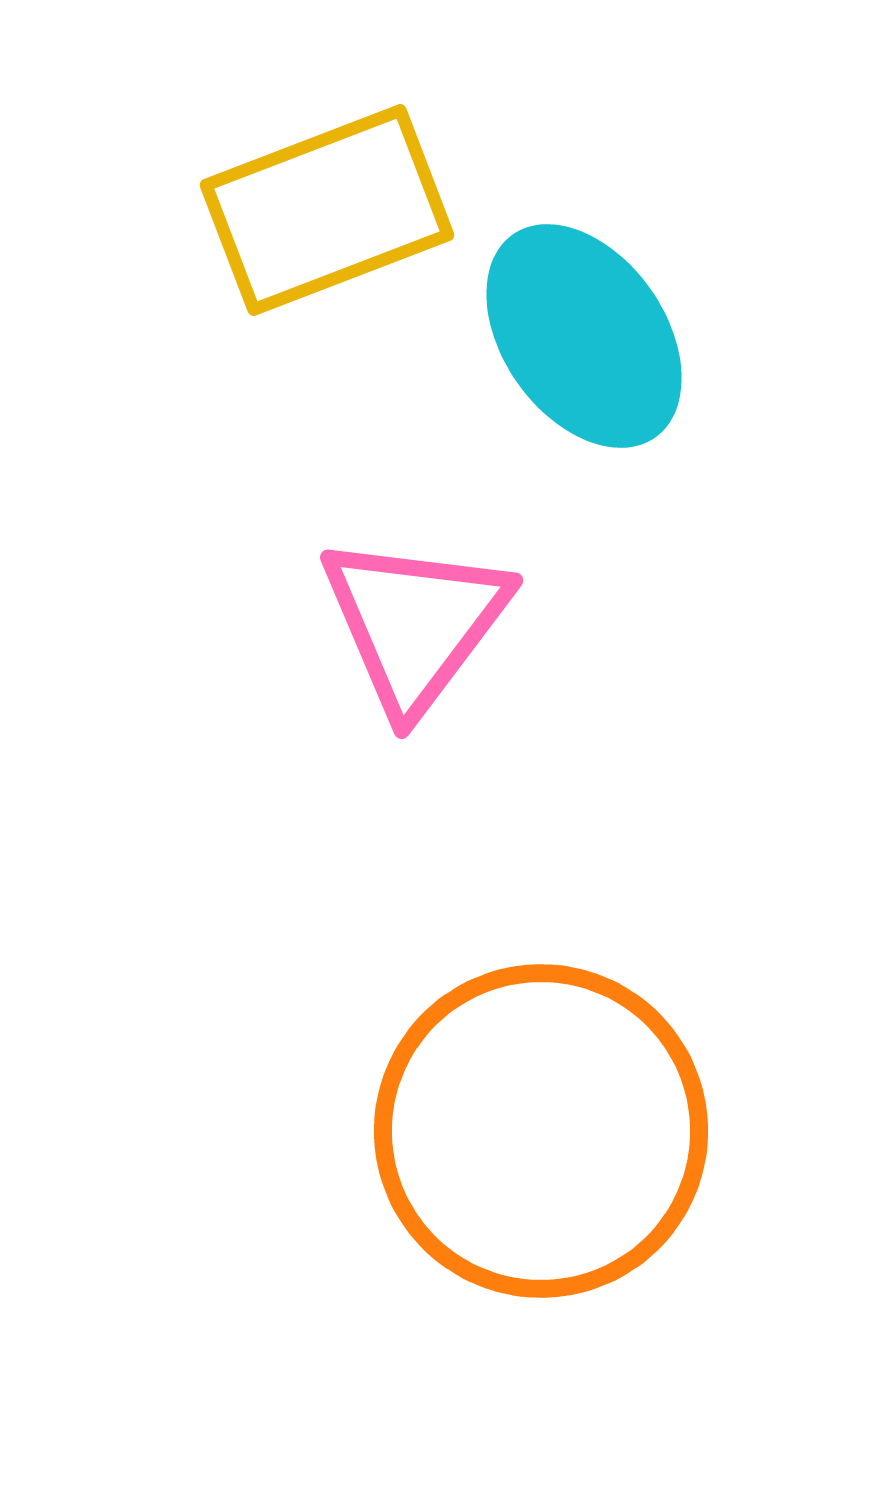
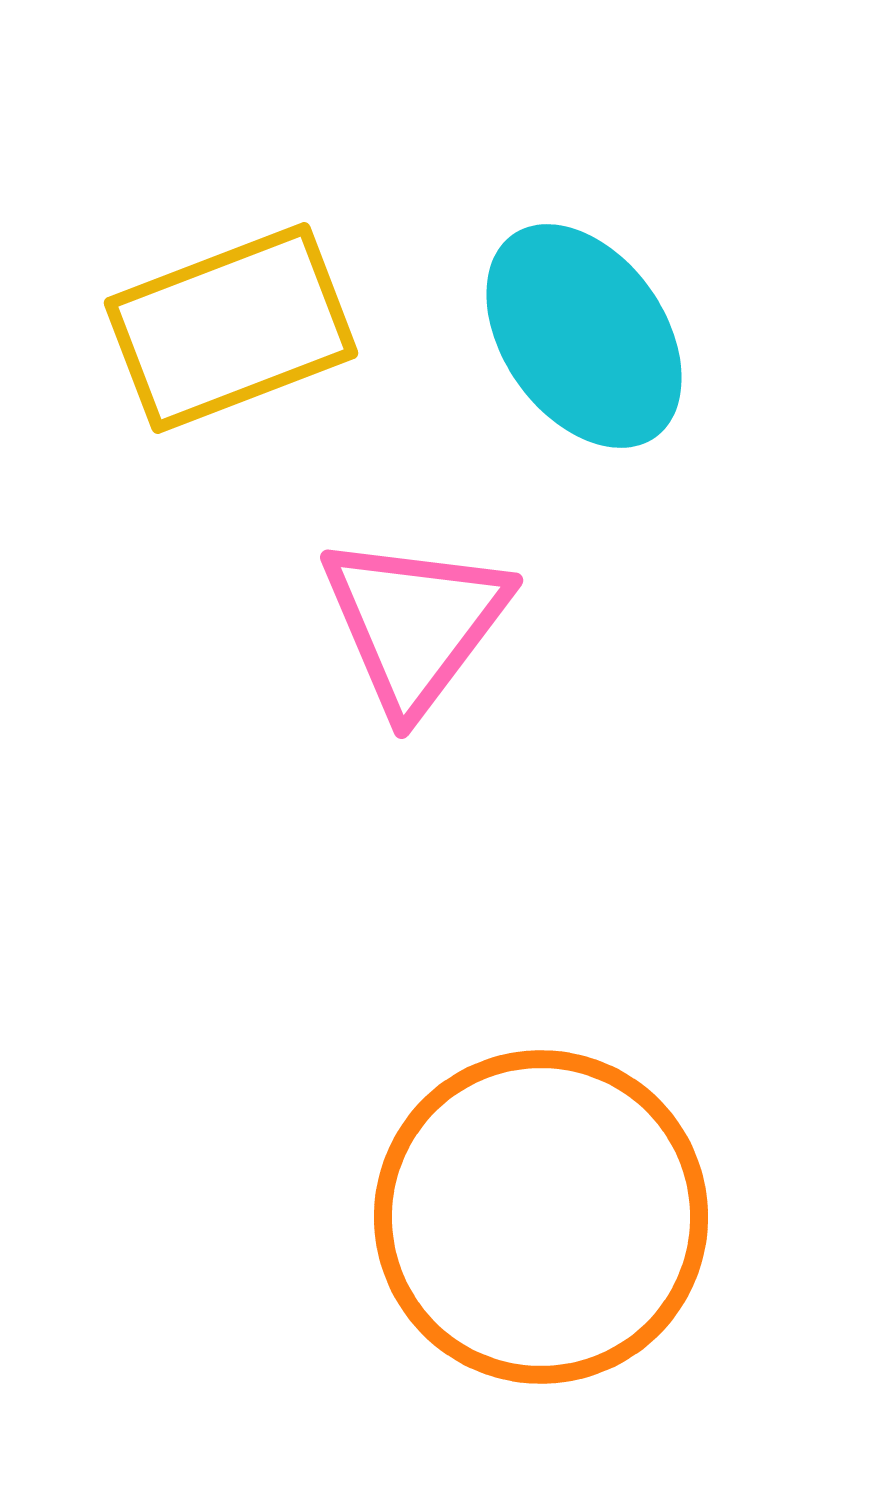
yellow rectangle: moved 96 px left, 118 px down
orange circle: moved 86 px down
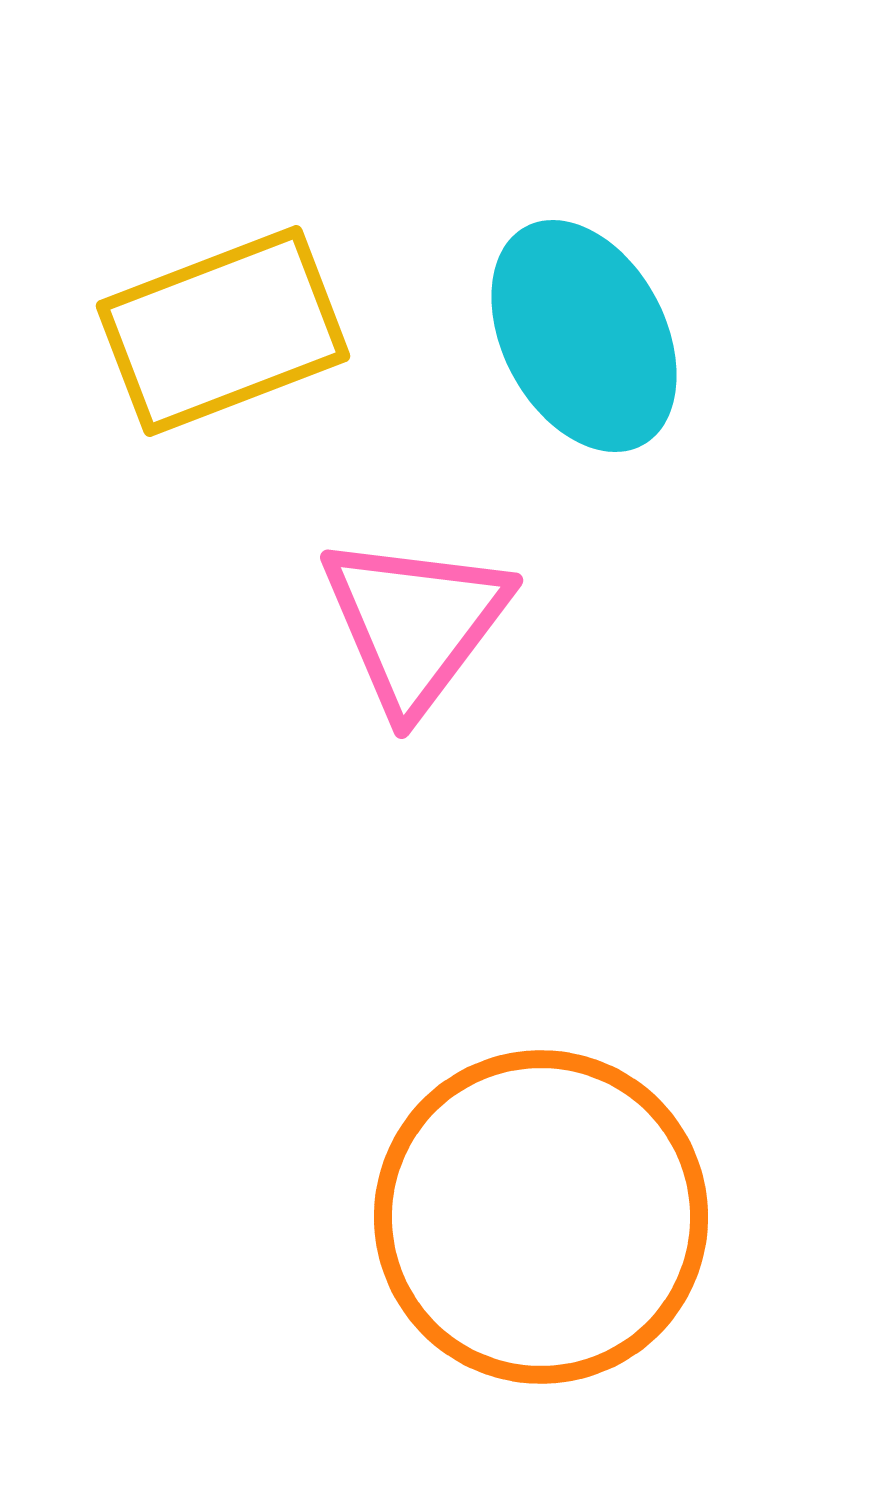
yellow rectangle: moved 8 px left, 3 px down
cyan ellipse: rotated 7 degrees clockwise
